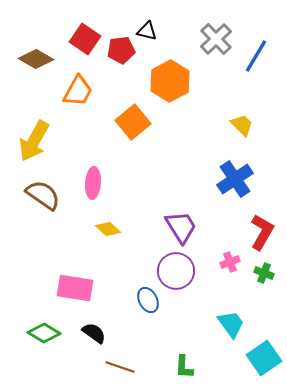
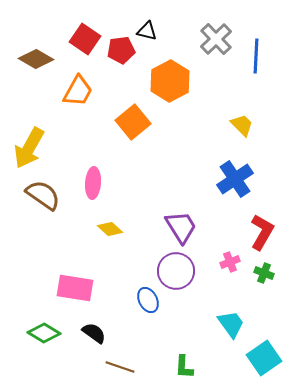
blue line: rotated 28 degrees counterclockwise
yellow arrow: moved 5 px left, 7 px down
yellow diamond: moved 2 px right
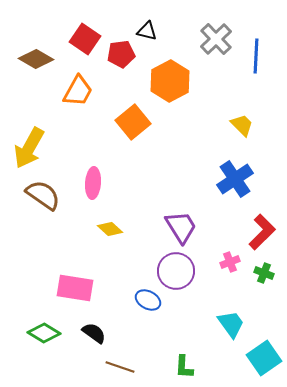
red pentagon: moved 4 px down
red L-shape: rotated 15 degrees clockwise
blue ellipse: rotated 35 degrees counterclockwise
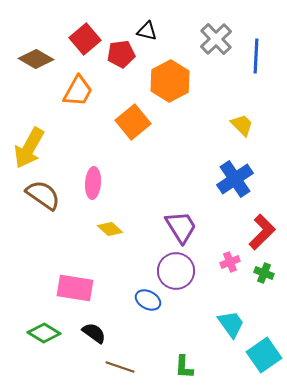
red square: rotated 16 degrees clockwise
cyan square: moved 3 px up
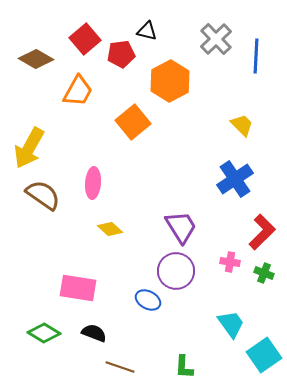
pink cross: rotated 30 degrees clockwise
pink rectangle: moved 3 px right
black semicircle: rotated 15 degrees counterclockwise
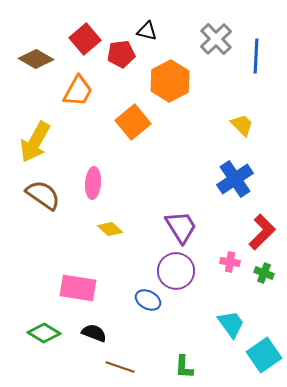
yellow arrow: moved 6 px right, 6 px up
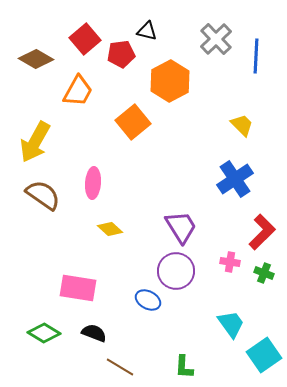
brown line: rotated 12 degrees clockwise
